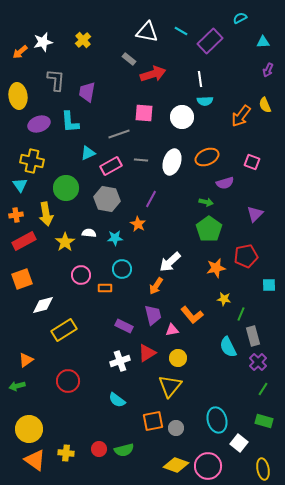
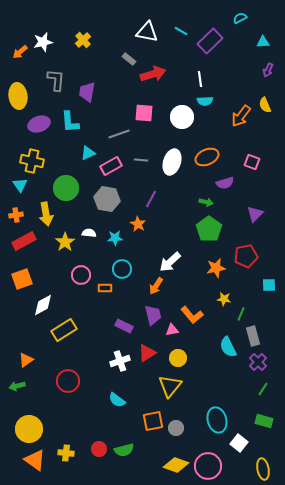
white diamond at (43, 305): rotated 15 degrees counterclockwise
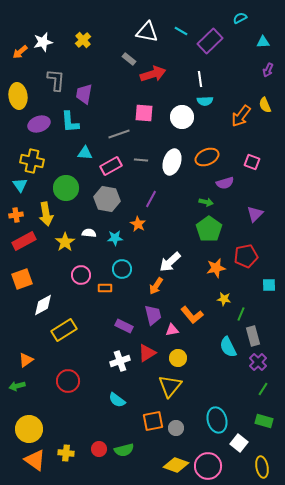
purple trapezoid at (87, 92): moved 3 px left, 2 px down
cyan triangle at (88, 153): moved 3 px left; rotated 28 degrees clockwise
yellow ellipse at (263, 469): moved 1 px left, 2 px up
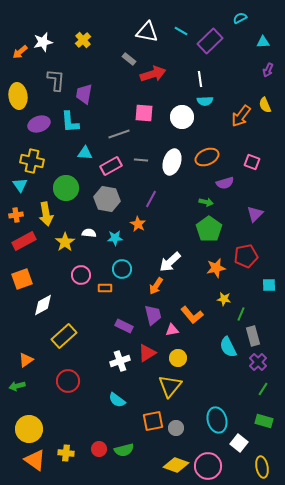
yellow rectangle at (64, 330): moved 6 px down; rotated 10 degrees counterclockwise
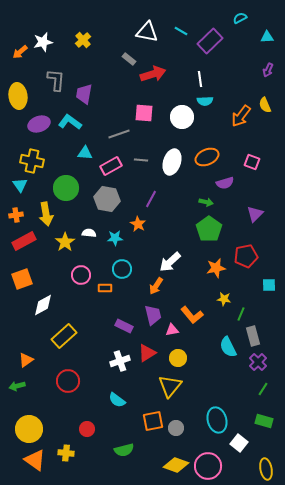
cyan triangle at (263, 42): moved 4 px right, 5 px up
cyan L-shape at (70, 122): rotated 130 degrees clockwise
red circle at (99, 449): moved 12 px left, 20 px up
yellow ellipse at (262, 467): moved 4 px right, 2 px down
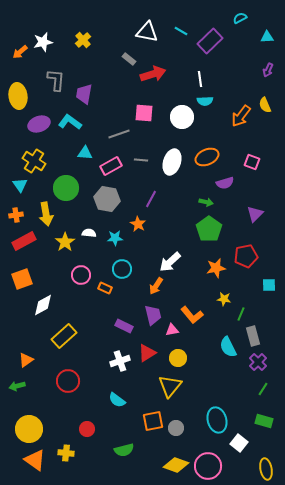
yellow cross at (32, 161): moved 2 px right; rotated 20 degrees clockwise
orange rectangle at (105, 288): rotated 24 degrees clockwise
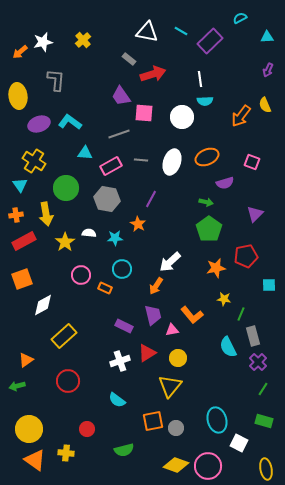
purple trapezoid at (84, 94): moved 37 px right, 2 px down; rotated 45 degrees counterclockwise
white square at (239, 443): rotated 12 degrees counterclockwise
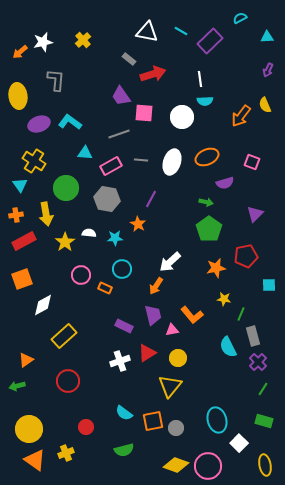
cyan semicircle at (117, 400): moved 7 px right, 13 px down
red circle at (87, 429): moved 1 px left, 2 px up
white square at (239, 443): rotated 18 degrees clockwise
yellow cross at (66, 453): rotated 28 degrees counterclockwise
yellow ellipse at (266, 469): moved 1 px left, 4 px up
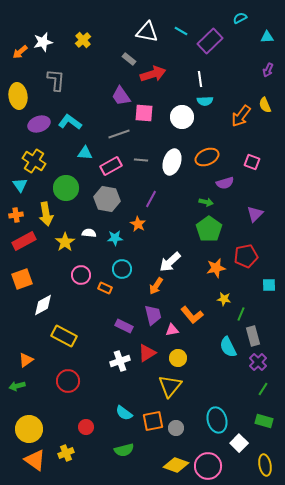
yellow rectangle at (64, 336): rotated 70 degrees clockwise
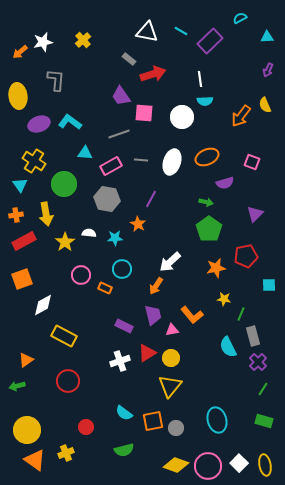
green circle at (66, 188): moved 2 px left, 4 px up
yellow circle at (178, 358): moved 7 px left
yellow circle at (29, 429): moved 2 px left, 1 px down
white square at (239, 443): moved 20 px down
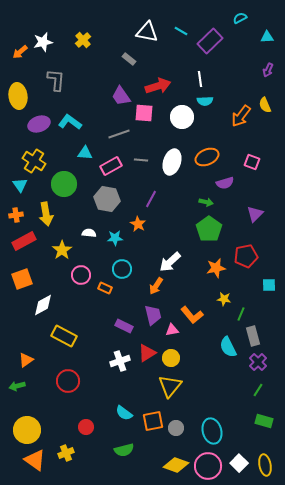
red arrow at (153, 74): moved 5 px right, 12 px down
yellow star at (65, 242): moved 3 px left, 8 px down
green line at (263, 389): moved 5 px left, 1 px down
cyan ellipse at (217, 420): moved 5 px left, 11 px down
